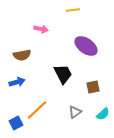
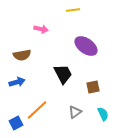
cyan semicircle: rotated 72 degrees counterclockwise
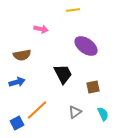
blue square: moved 1 px right
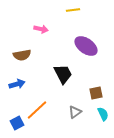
blue arrow: moved 2 px down
brown square: moved 3 px right, 6 px down
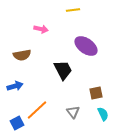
black trapezoid: moved 4 px up
blue arrow: moved 2 px left, 2 px down
gray triangle: moved 2 px left; rotated 32 degrees counterclockwise
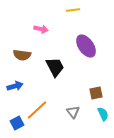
purple ellipse: rotated 20 degrees clockwise
brown semicircle: rotated 18 degrees clockwise
black trapezoid: moved 8 px left, 3 px up
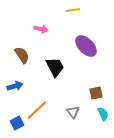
purple ellipse: rotated 10 degrees counterclockwise
brown semicircle: rotated 132 degrees counterclockwise
